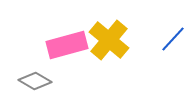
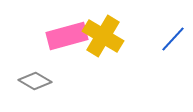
yellow cross: moved 6 px left, 4 px up; rotated 9 degrees counterclockwise
pink rectangle: moved 9 px up
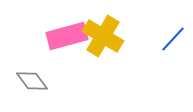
gray diamond: moved 3 px left; rotated 24 degrees clockwise
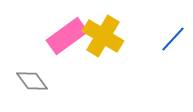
pink rectangle: rotated 21 degrees counterclockwise
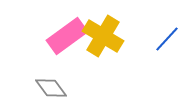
blue line: moved 6 px left
gray diamond: moved 19 px right, 7 px down
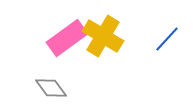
pink rectangle: moved 2 px down
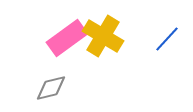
gray diamond: rotated 68 degrees counterclockwise
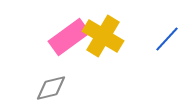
pink rectangle: moved 2 px right, 1 px up
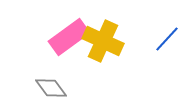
yellow cross: moved 5 px down; rotated 6 degrees counterclockwise
gray diamond: rotated 68 degrees clockwise
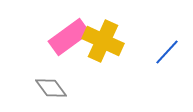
blue line: moved 13 px down
